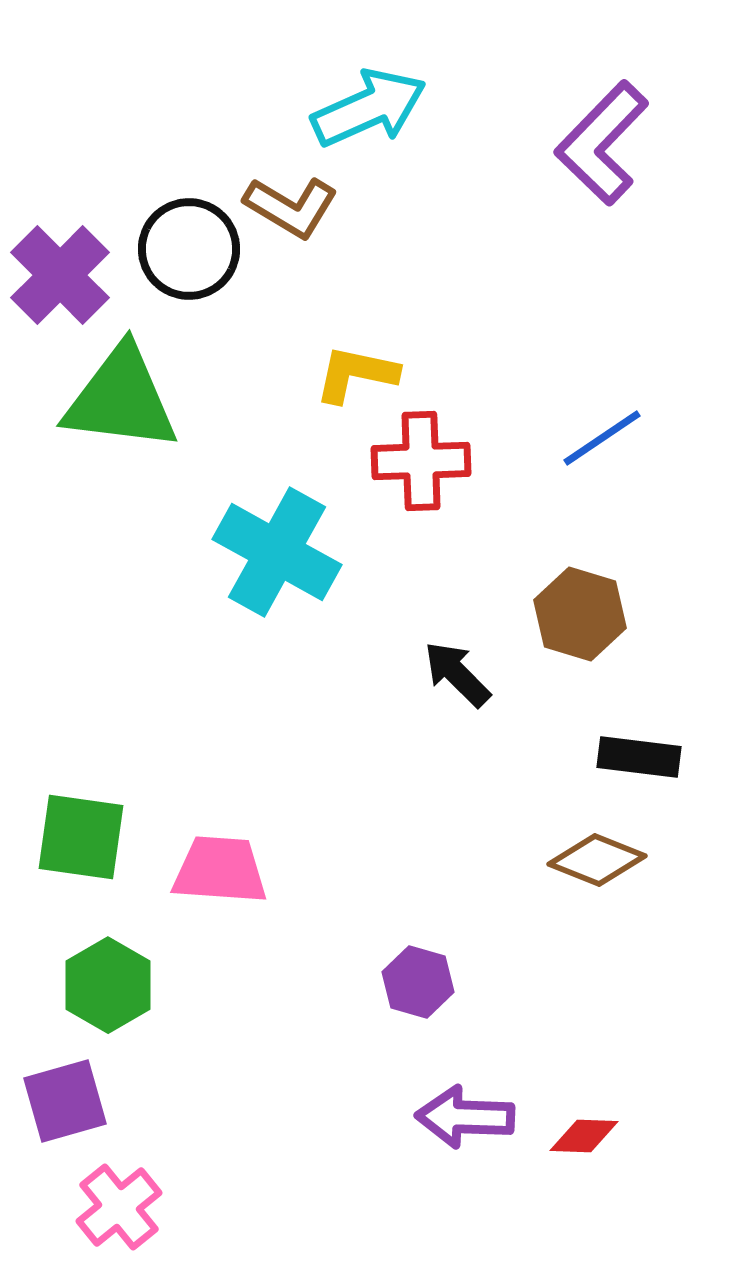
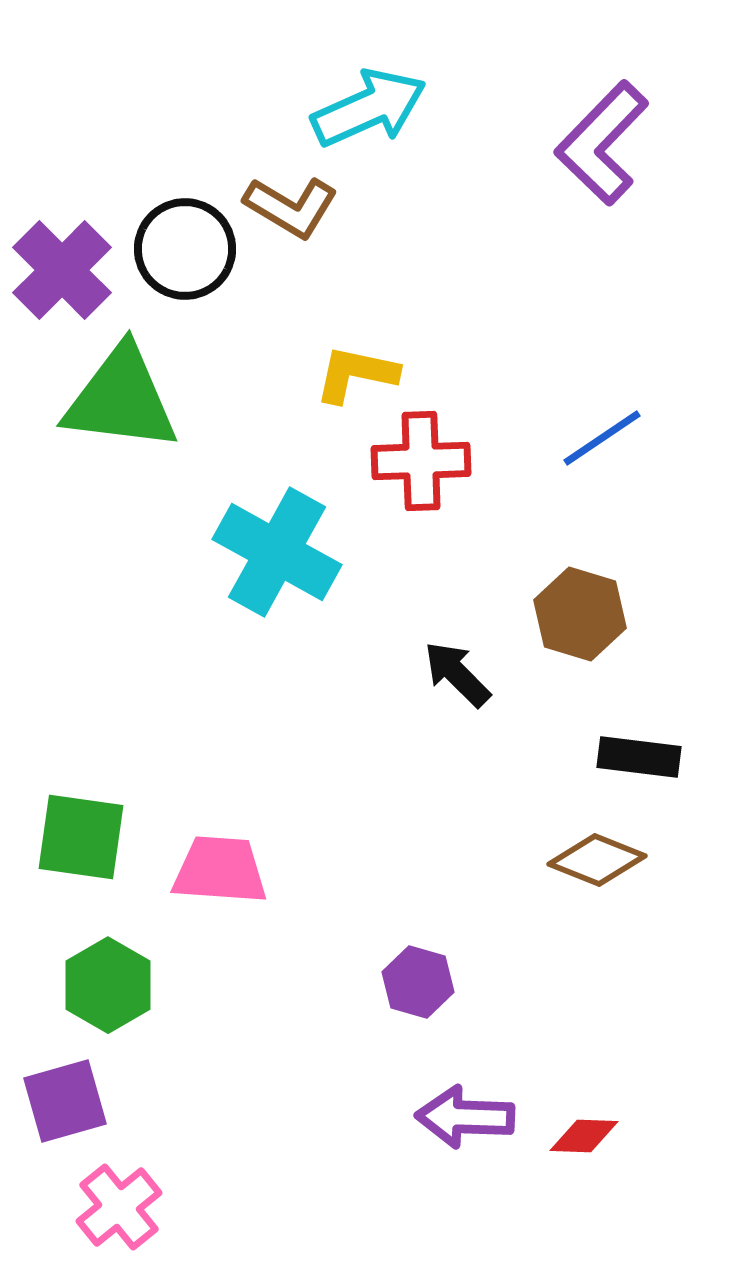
black circle: moved 4 px left
purple cross: moved 2 px right, 5 px up
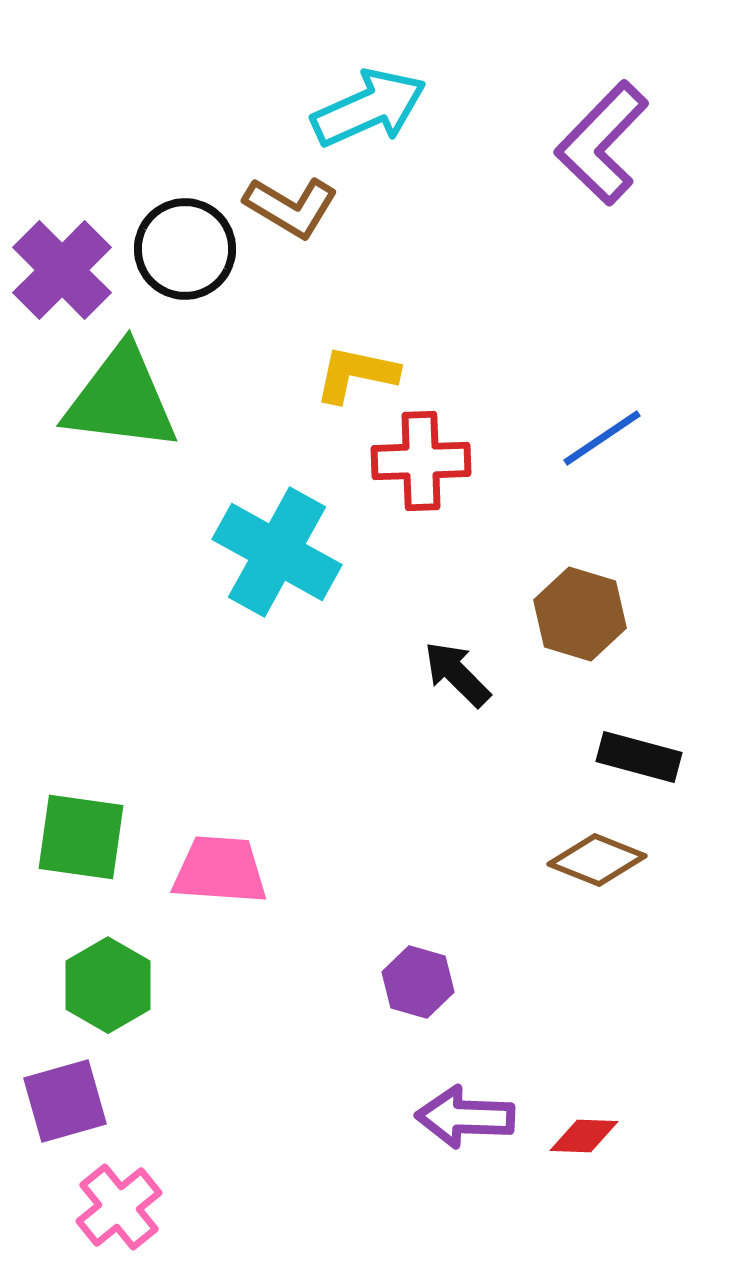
black rectangle: rotated 8 degrees clockwise
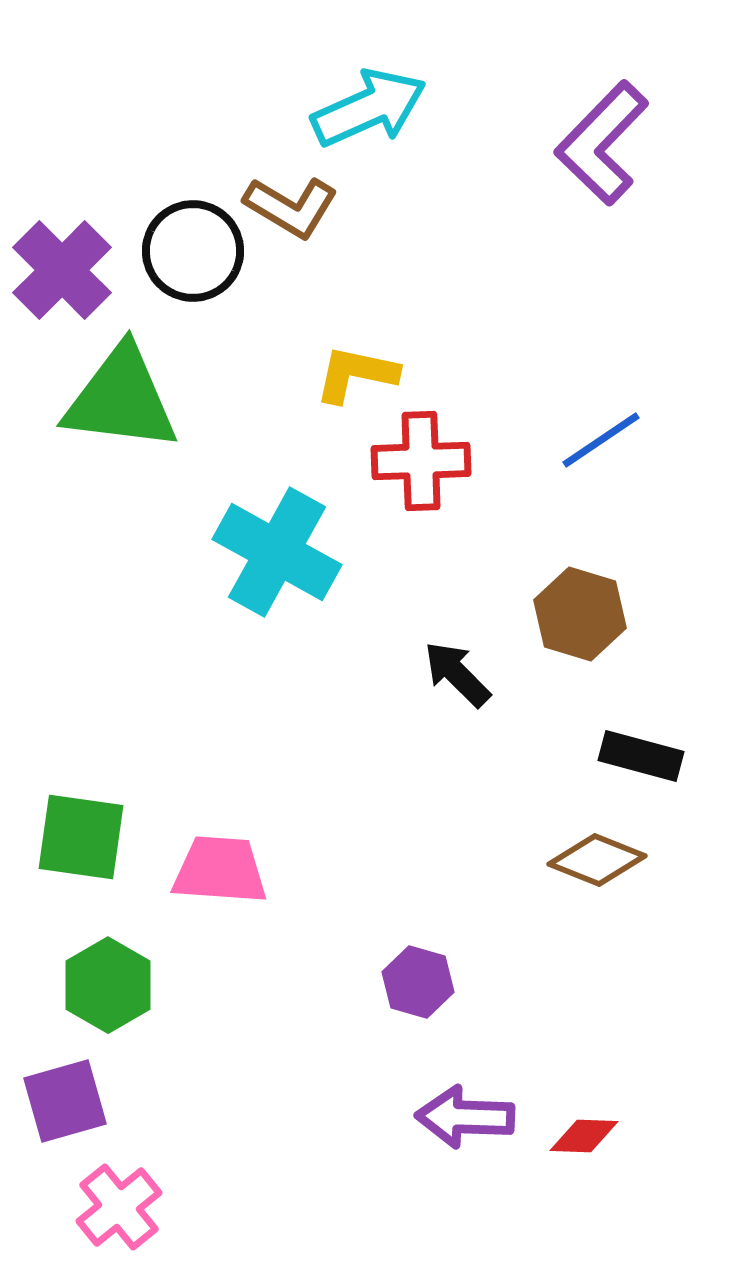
black circle: moved 8 px right, 2 px down
blue line: moved 1 px left, 2 px down
black rectangle: moved 2 px right, 1 px up
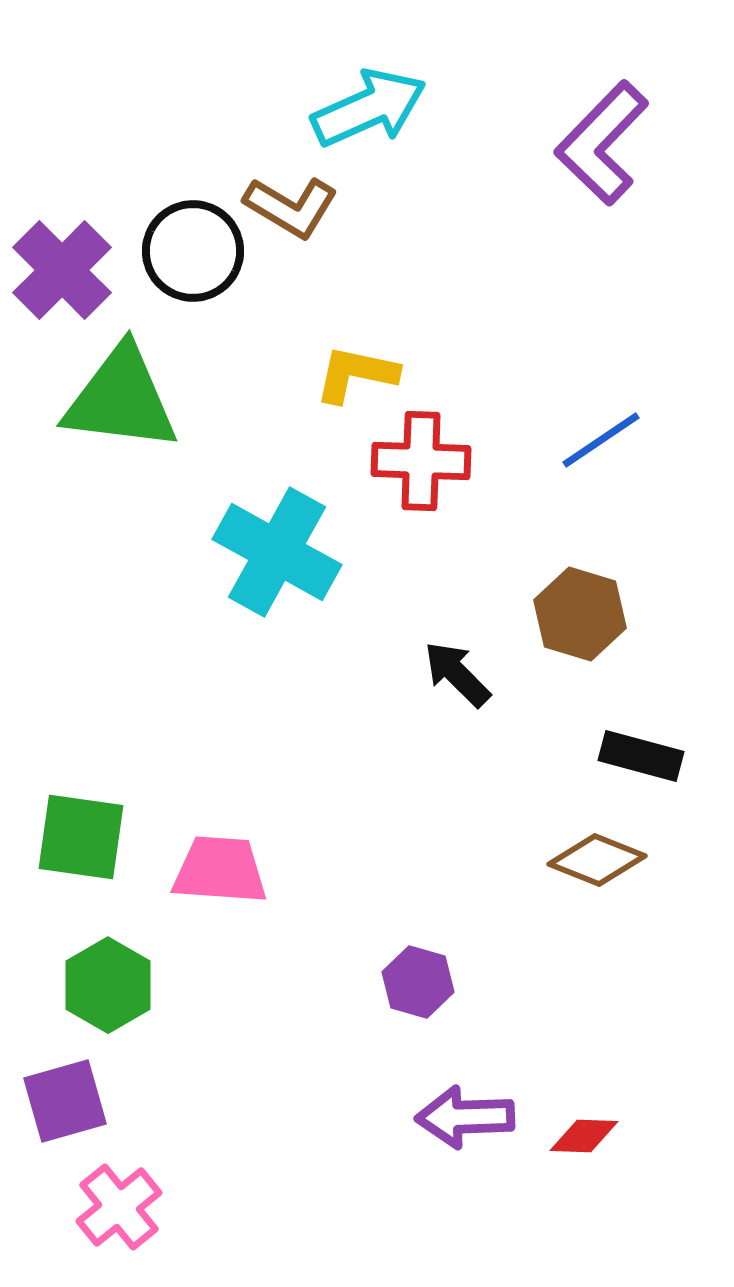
red cross: rotated 4 degrees clockwise
purple arrow: rotated 4 degrees counterclockwise
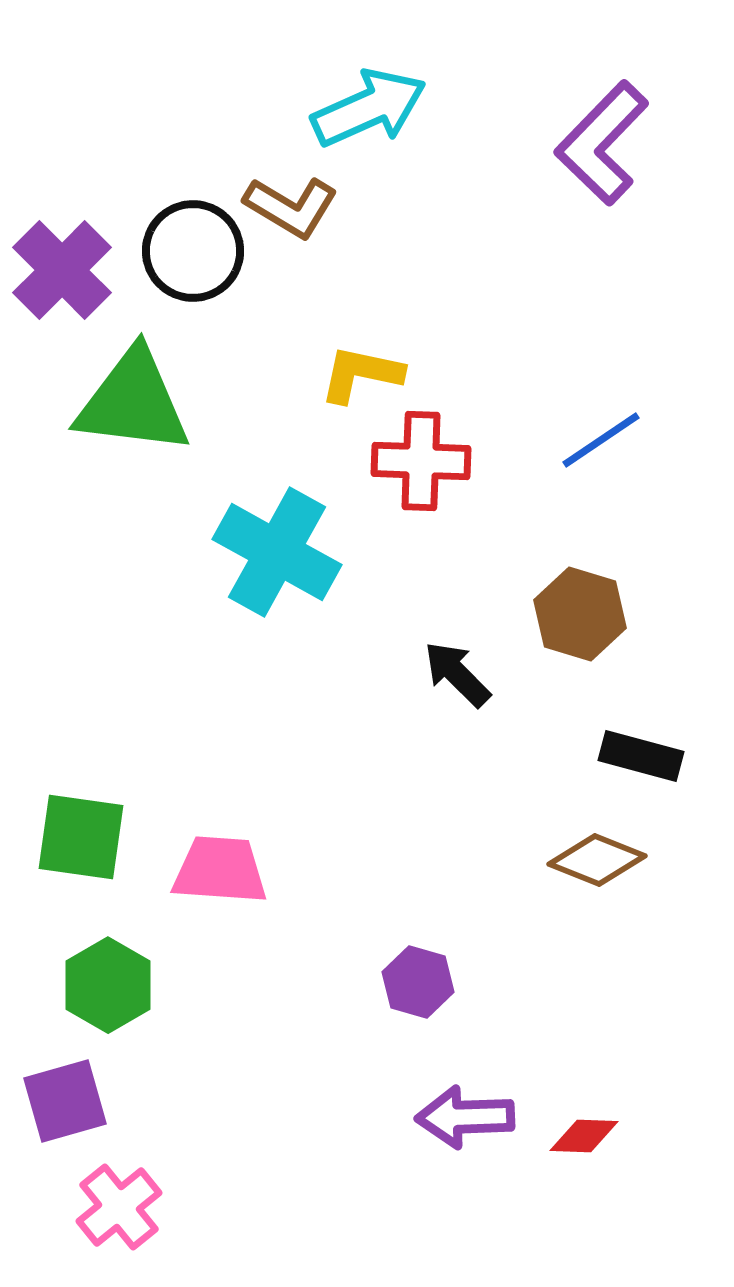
yellow L-shape: moved 5 px right
green triangle: moved 12 px right, 3 px down
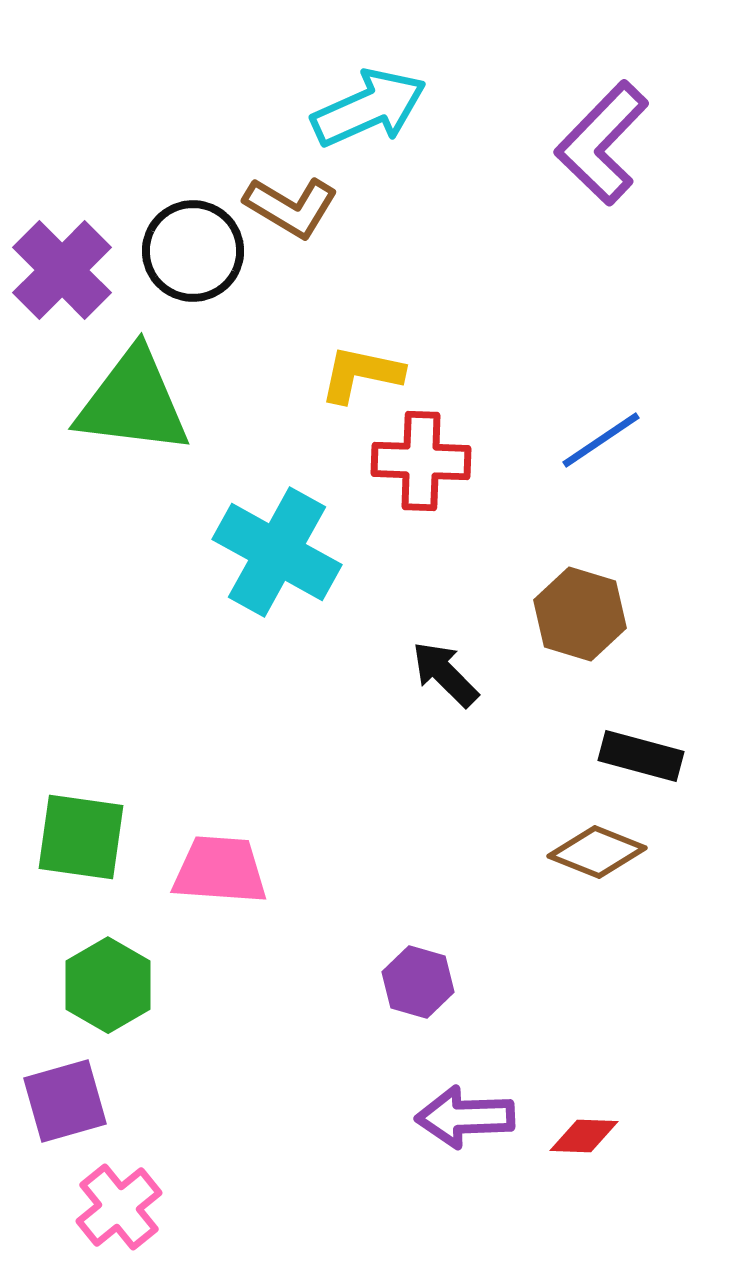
black arrow: moved 12 px left
brown diamond: moved 8 px up
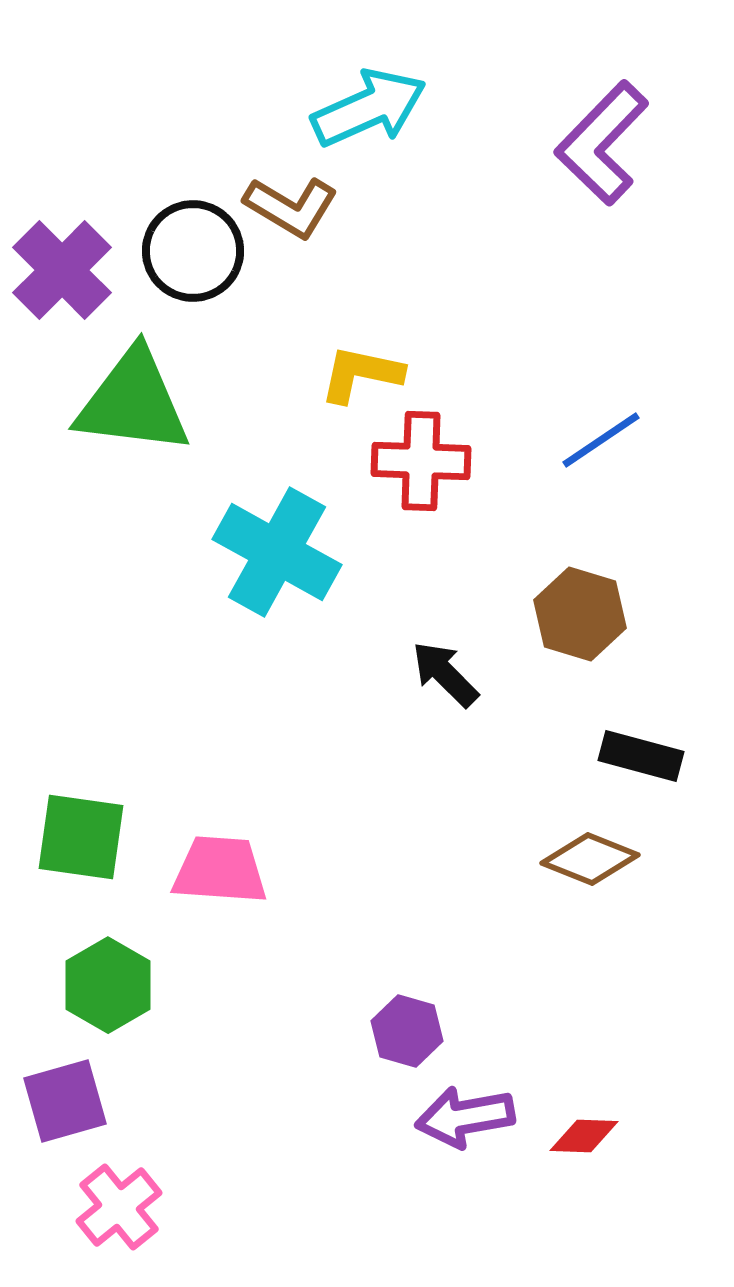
brown diamond: moved 7 px left, 7 px down
purple hexagon: moved 11 px left, 49 px down
purple arrow: rotated 8 degrees counterclockwise
